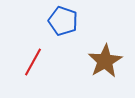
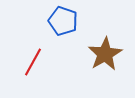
brown star: moved 7 px up
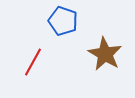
brown star: rotated 12 degrees counterclockwise
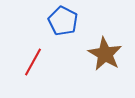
blue pentagon: rotated 8 degrees clockwise
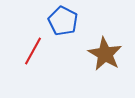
red line: moved 11 px up
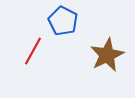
brown star: moved 2 px right, 1 px down; rotated 16 degrees clockwise
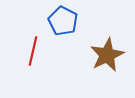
red line: rotated 16 degrees counterclockwise
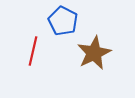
brown star: moved 13 px left, 2 px up
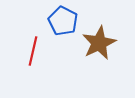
brown star: moved 5 px right, 10 px up
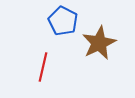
red line: moved 10 px right, 16 px down
